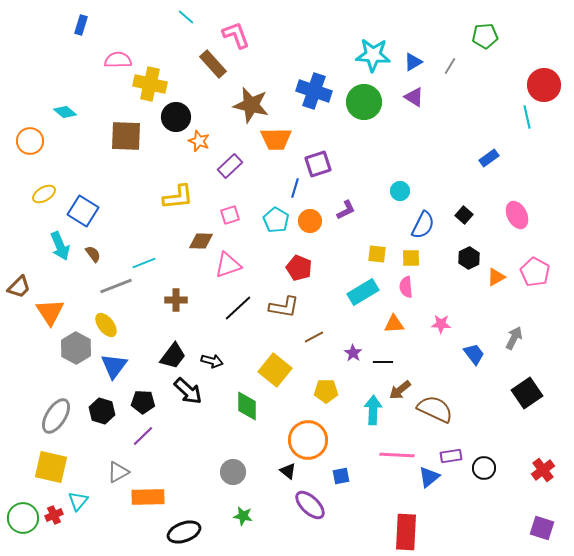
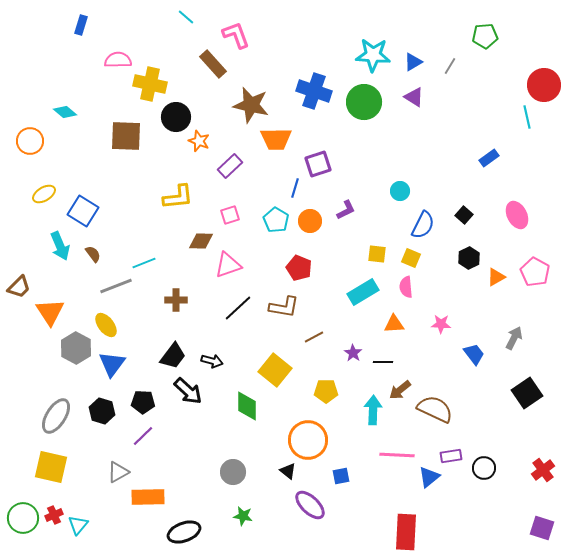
yellow square at (411, 258): rotated 24 degrees clockwise
blue triangle at (114, 366): moved 2 px left, 2 px up
cyan triangle at (78, 501): moved 24 px down
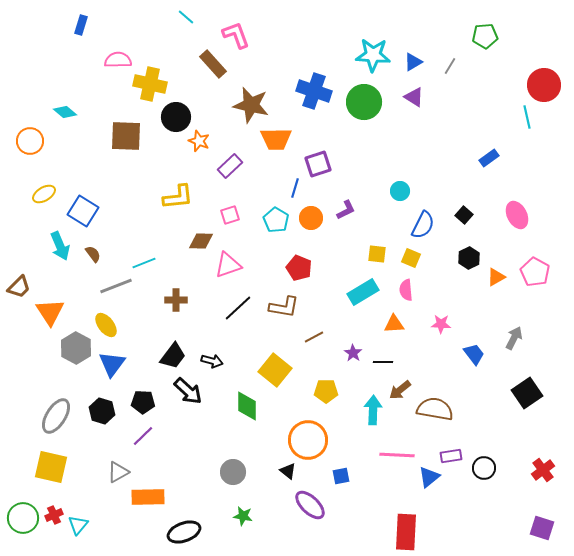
orange circle at (310, 221): moved 1 px right, 3 px up
pink semicircle at (406, 287): moved 3 px down
brown semicircle at (435, 409): rotated 15 degrees counterclockwise
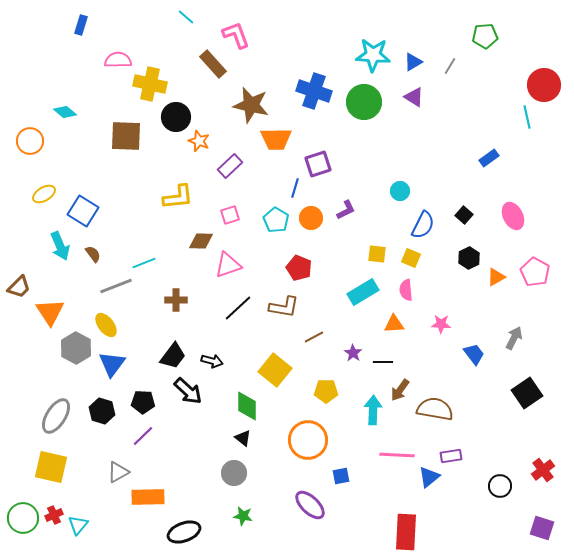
pink ellipse at (517, 215): moved 4 px left, 1 px down
brown arrow at (400, 390): rotated 15 degrees counterclockwise
black circle at (484, 468): moved 16 px right, 18 px down
black triangle at (288, 471): moved 45 px left, 33 px up
gray circle at (233, 472): moved 1 px right, 1 px down
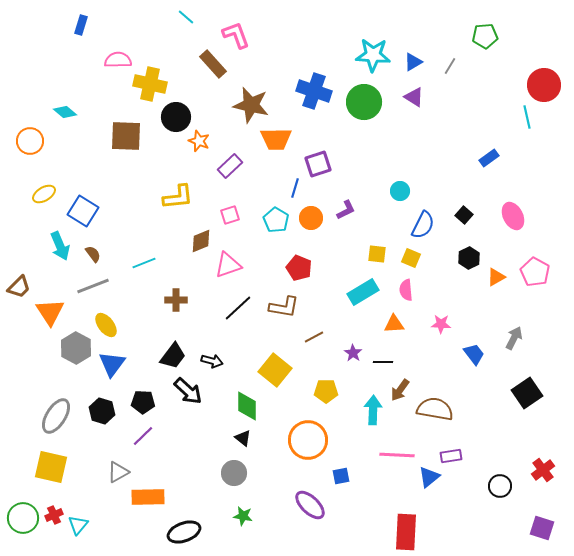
brown diamond at (201, 241): rotated 25 degrees counterclockwise
gray line at (116, 286): moved 23 px left
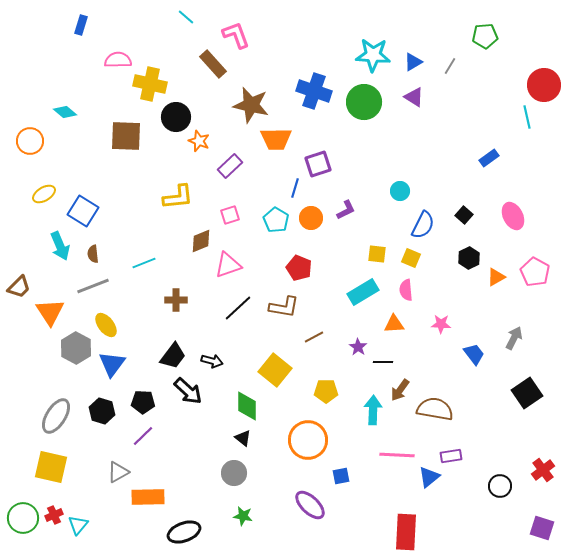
brown semicircle at (93, 254): rotated 150 degrees counterclockwise
purple star at (353, 353): moved 5 px right, 6 px up
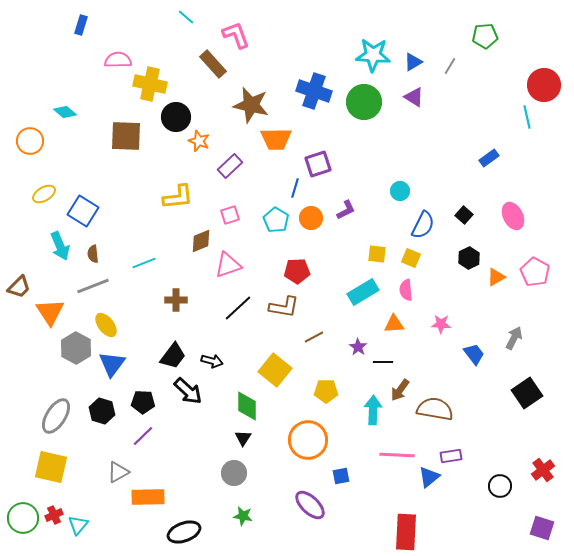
red pentagon at (299, 268): moved 2 px left, 3 px down; rotated 25 degrees counterclockwise
black triangle at (243, 438): rotated 24 degrees clockwise
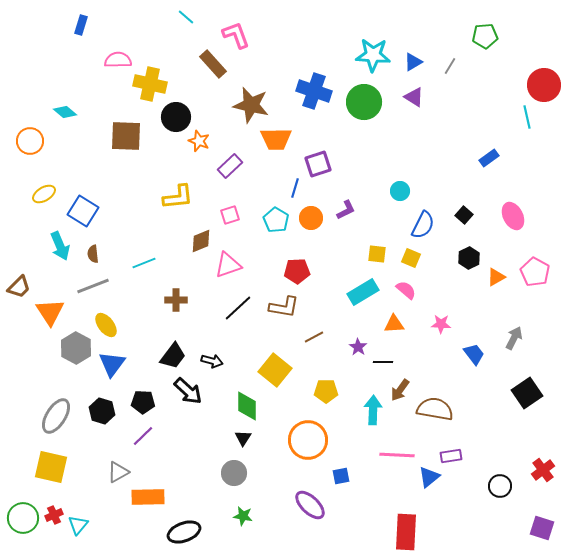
pink semicircle at (406, 290): rotated 135 degrees clockwise
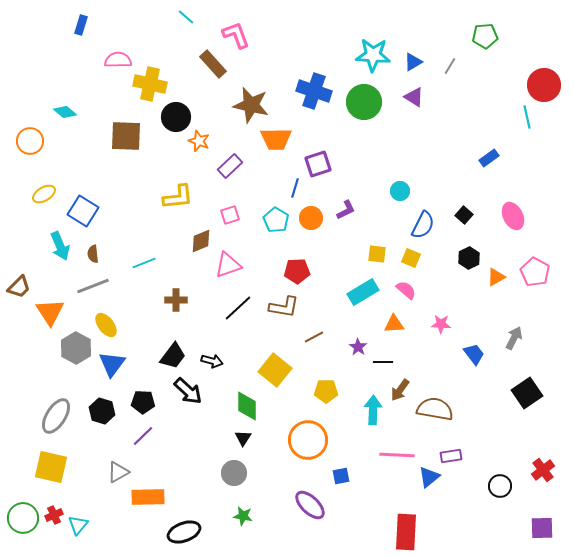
purple square at (542, 528): rotated 20 degrees counterclockwise
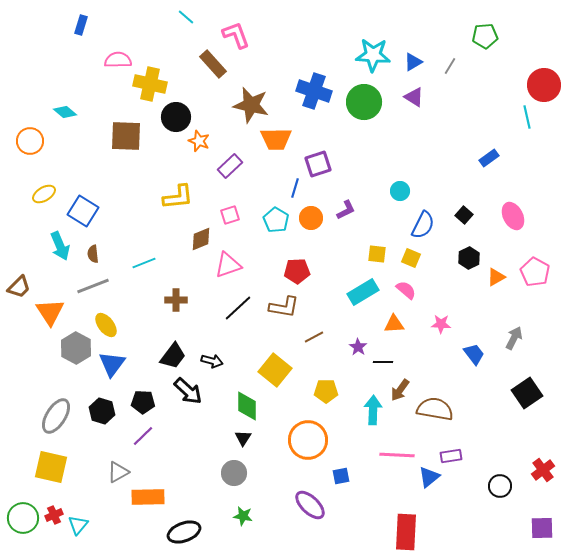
brown diamond at (201, 241): moved 2 px up
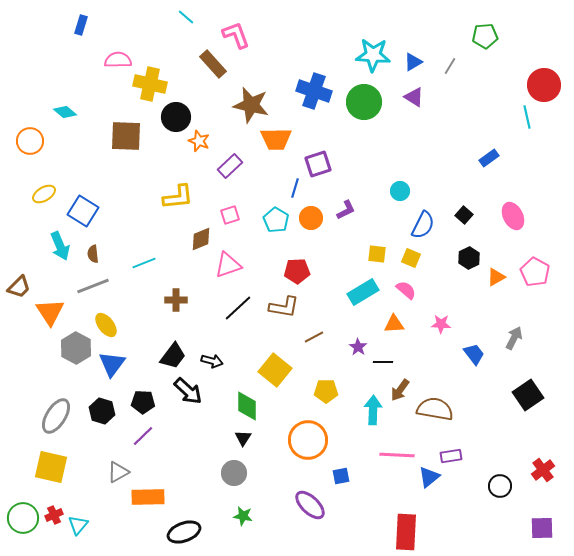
black square at (527, 393): moved 1 px right, 2 px down
